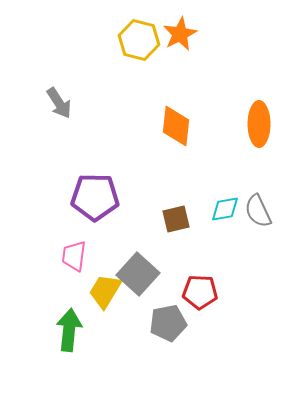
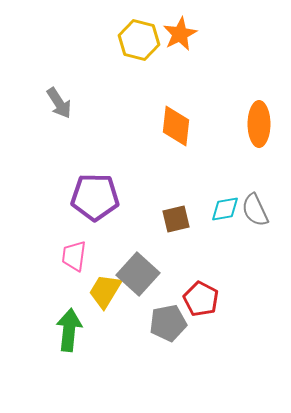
gray semicircle: moved 3 px left, 1 px up
red pentagon: moved 1 px right, 7 px down; rotated 24 degrees clockwise
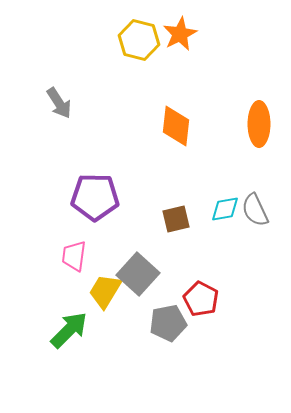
green arrow: rotated 39 degrees clockwise
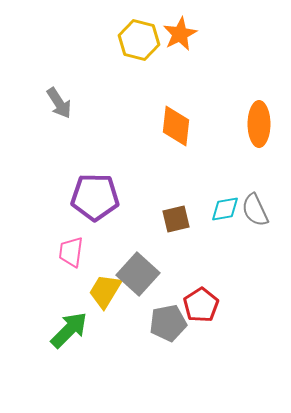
pink trapezoid: moved 3 px left, 4 px up
red pentagon: moved 6 px down; rotated 12 degrees clockwise
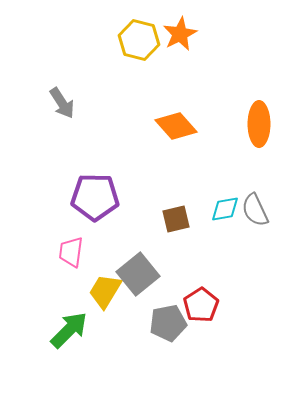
gray arrow: moved 3 px right
orange diamond: rotated 48 degrees counterclockwise
gray square: rotated 9 degrees clockwise
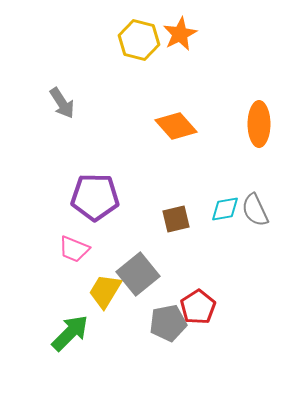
pink trapezoid: moved 3 px right, 3 px up; rotated 76 degrees counterclockwise
red pentagon: moved 3 px left, 2 px down
green arrow: moved 1 px right, 3 px down
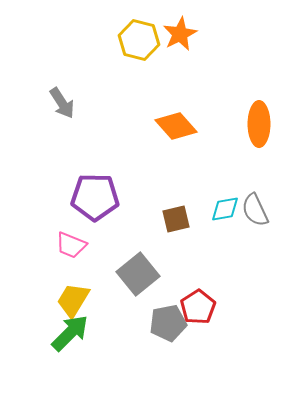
pink trapezoid: moved 3 px left, 4 px up
yellow trapezoid: moved 32 px left, 9 px down
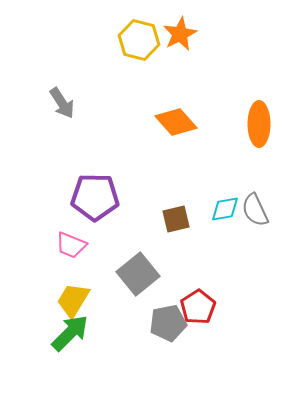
orange diamond: moved 4 px up
